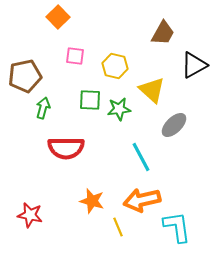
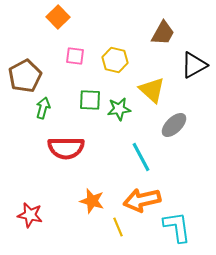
yellow hexagon: moved 6 px up
brown pentagon: rotated 16 degrees counterclockwise
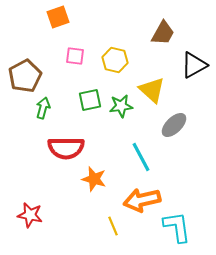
orange square: rotated 25 degrees clockwise
green square: rotated 15 degrees counterclockwise
green star: moved 2 px right, 3 px up
orange star: moved 2 px right, 22 px up
yellow line: moved 5 px left, 1 px up
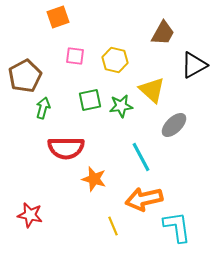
orange arrow: moved 2 px right, 1 px up
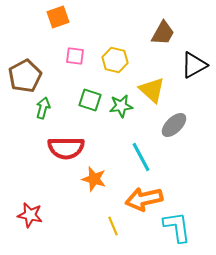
green square: rotated 30 degrees clockwise
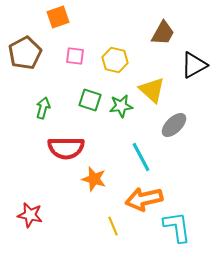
brown pentagon: moved 23 px up
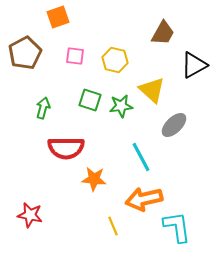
orange star: rotated 10 degrees counterclockwise
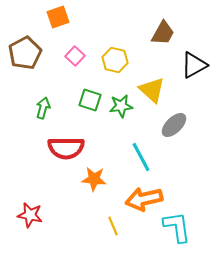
pink square: rotated 36 degrees clockwise
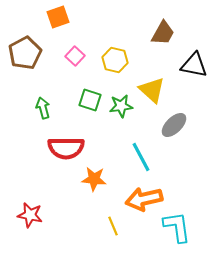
black triangle: rotated 40 degrees clockwise
green arrow: rotated 30 degrees counterclockwise
